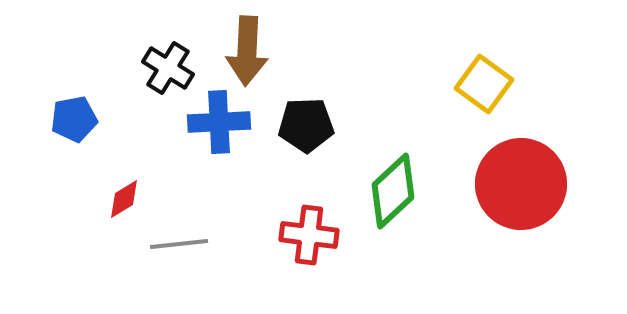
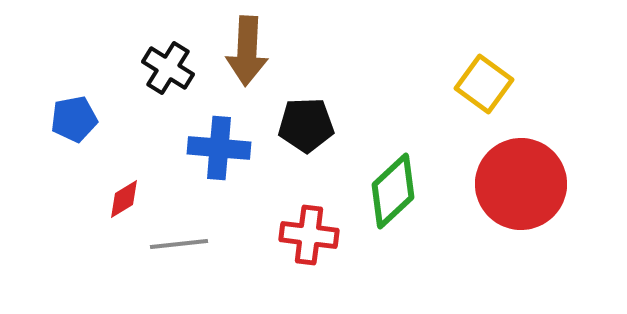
blue cross: moved 26 px down; rotated 8 degrees clockwise
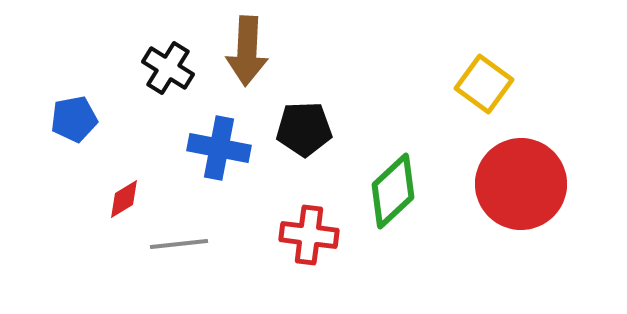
black pentagon: moved 2 px left, 4 px down
blue cross: rotated 6 degrees clockwise
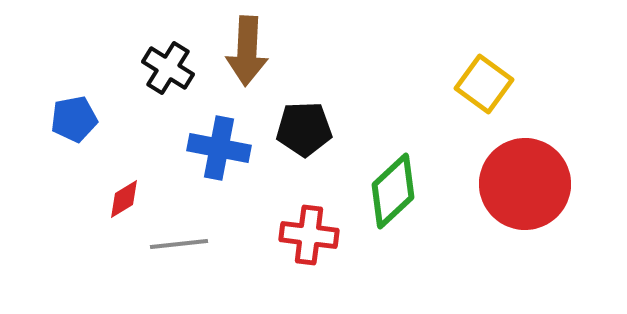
red circle: moved 4 px right
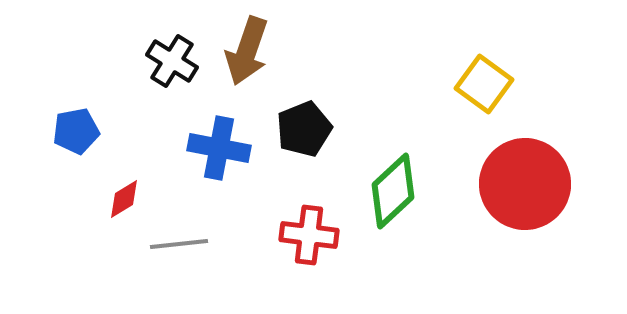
brown arrow: rotated 16 degrees clockwise
black cross: moved 4 px right, 7 px up
blue pentagon: moved 2 px right, 12 px down
black pentagon: rotated 20 degrees counterclockwise
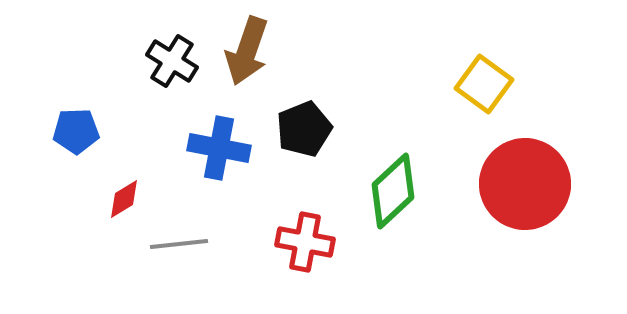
blue pentagon: rotated 9 degrees clockwise
red cross: moved 4 px left, 7 px down; rotated 4 degrees clockwise
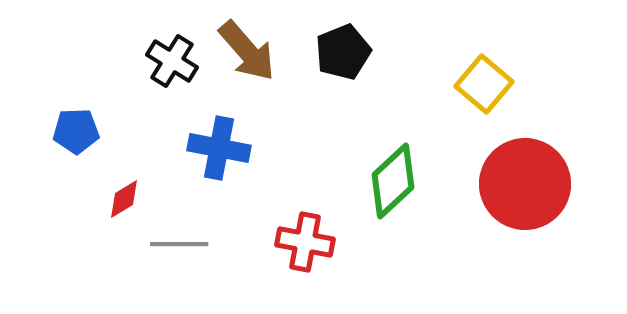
brown arrow: rotated 60 degrees counterclockwise
yellow square: rotated 4 degrees clockwise
black pentagon: moved 39 px right, 77 px up
green diamond: moved 10 px up
gray line: rotated 6 degrees clockwise
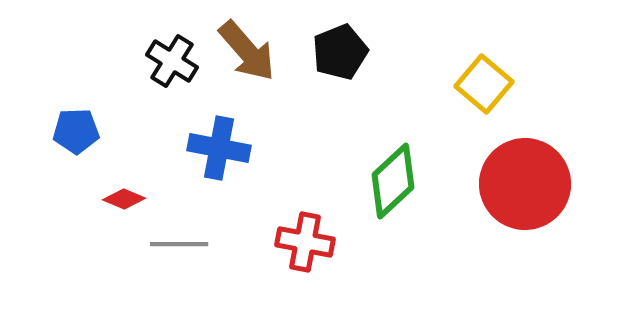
black pentagon: moved 3 px left
red diamond: rotated 54 degrees clockwise
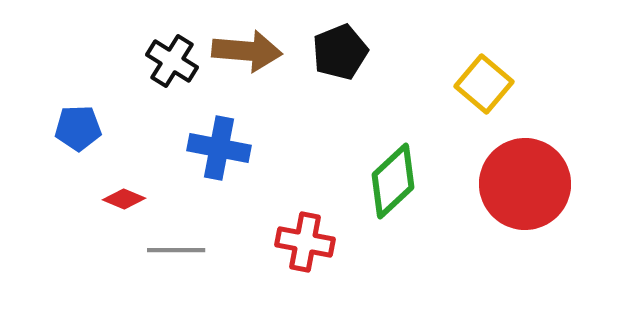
brown arrow: rotated 44 degrees counterclockwise
blue pentagon: moved 2 px right, 3 px up
gray line: moved 3 px left, 6 px down
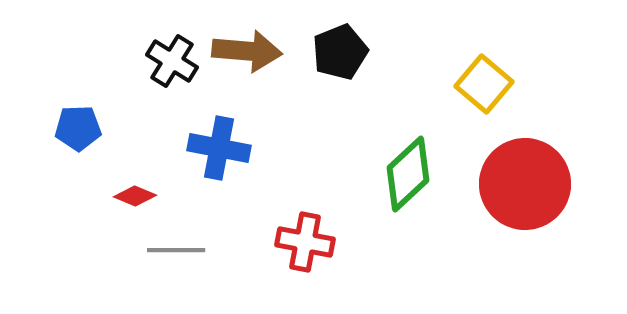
green diamond: moved 15 px right, 7 px up
red diamond: moved 11 px right, 3 px up
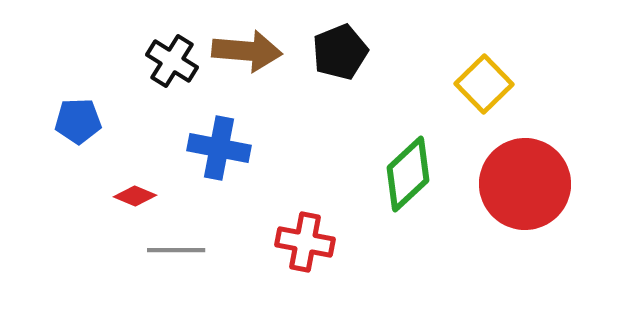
yellow square: rotated 6 degrees clockwise
blue pentagon: moved 7 px up
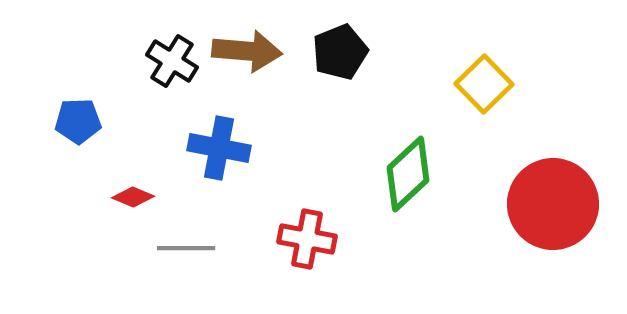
red circle: moved 28 px right, 20 px down
red diamond: moved 2 px left, 1 px down
red cross: moved 2 px right, 3 px up
gray line: moved 10 px right, 2 px up
